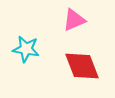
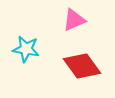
red diamond: rotated 15 degrees counterclockwise
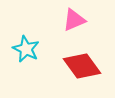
cyan star: rotated 16 degrees clockwise
